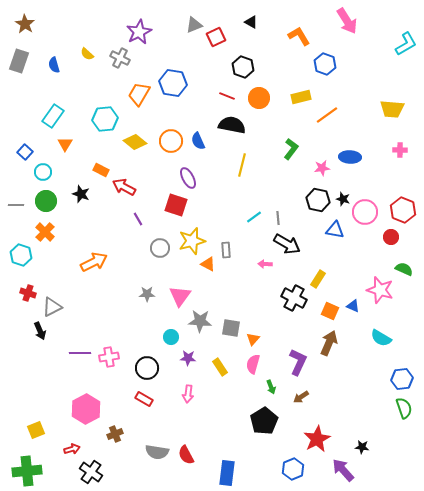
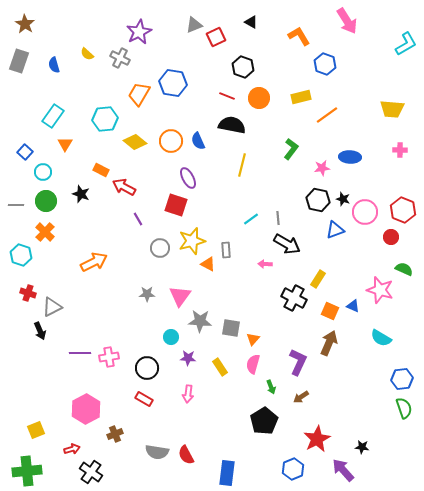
cyan line at (254, 217): moved 3 px left, 2 px down
blue triangle at (335, 230): rotated 30 degrees counterclockwise
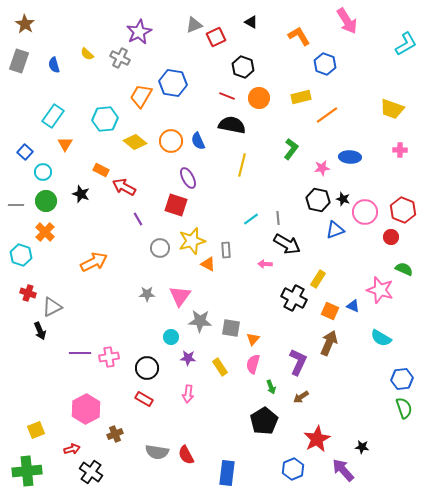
orange trapezoid at (139, 94): moved 2 px right, 2 px down
yellow trapezoid at (392, 109): rotated 15 degrees clockwise
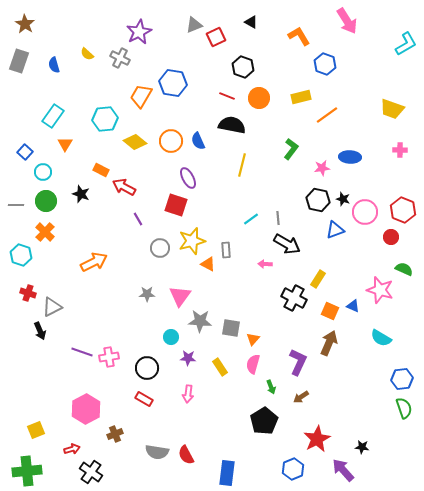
purple line at (80, 353): moved 2 px right, 1 px up; rotated 20 degrees clockwise
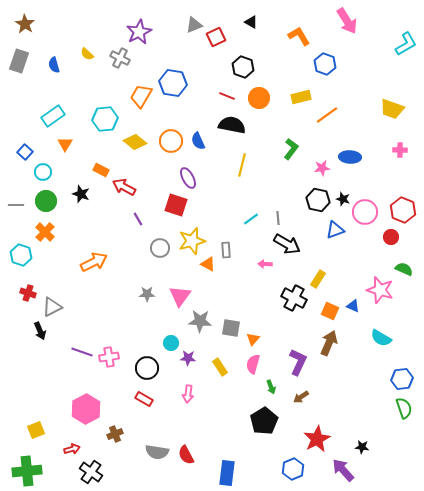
cyan rectangle at (53, 116): rotated 20 degrees clockwise
cyan circle at (171, 337): moved 6 px down
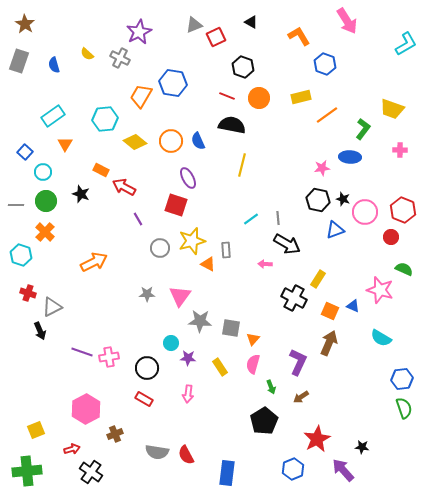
green L-shape at (291, 149): moved 72 px right, 20 px up
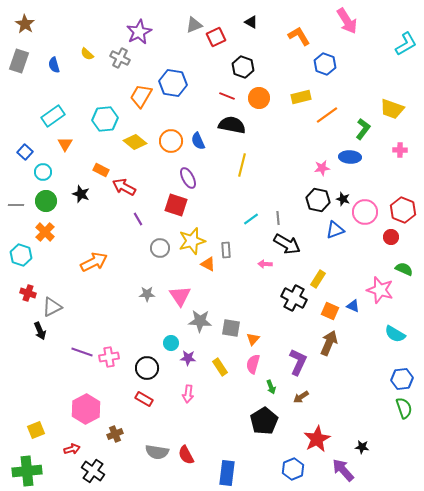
pink triangle at (180, 296): rotated 10 degrees counterclockwise
cyan semicircle at (381, 338): moved 14 px right, 4 px up
black cross at (91, 472): moved 2 px right, 1 px up
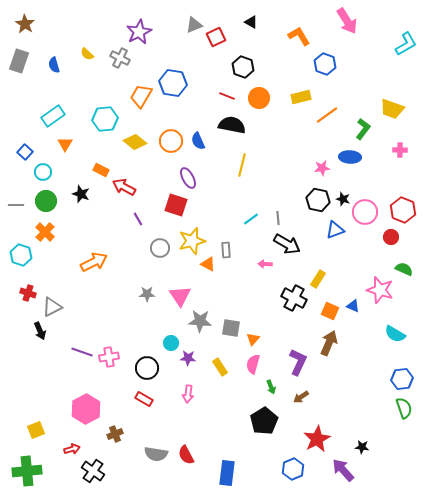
gray semicircle at (157, 452): moved 1 px left, 2 px down
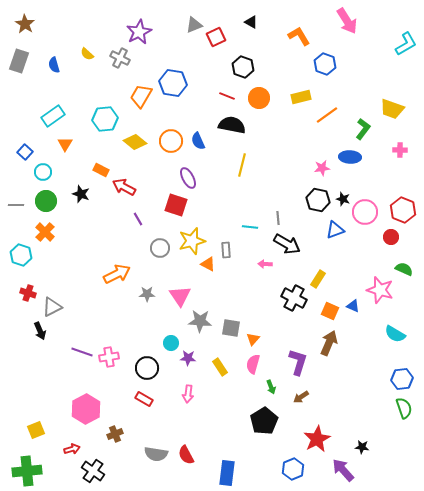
cyan line at (251, 219): moved 1 px left, 8 px down; rotated 42 degrees clockwise
orange arrow at (94, 262): moved 23 px right, 12 px down
purple L-shape at (298, 362): rotated 8 degrees counterclockwise
